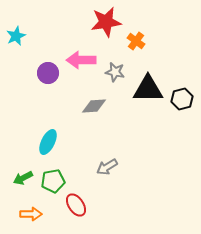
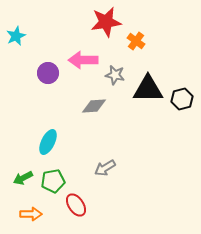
pink arrow: moved 2 px right
gray star: moved 3 px down
gray arrow: moved 2 px left, 1 px down
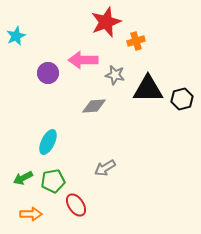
red star: rotated 12 degrees counterclockwise
orange cross: rotated 36 degrees clockwise
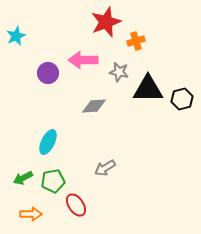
gray star: moved 4 px right, 3 px up
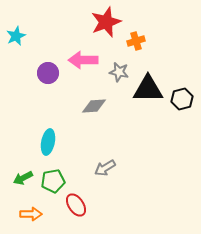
cyan ellipse: rotated 15 degrees counterclockwise
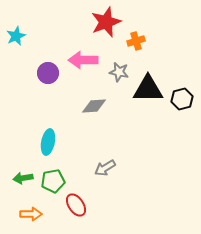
green arrow: rotated 18 degrees clockwise
